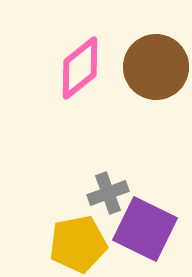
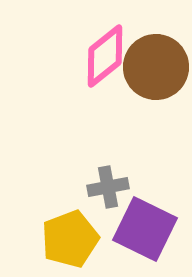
pink diamond: moved 25 px right, 12 px up
gray cross: moved 6 px up; rotated 9 degrees clockwise
yellow pentagon: moved 8 px left, 5 px up; rotated 10 degrees counterclockwise
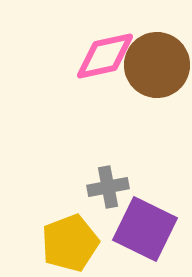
pink diamond: rotated 26 degrees clockwise
brown circle: moved 1 px right, 2 px up
yellow pentagon: moved 4 px down
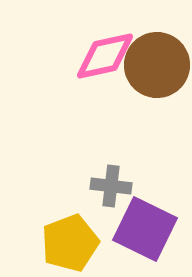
gray cross: moved 3 px right, 1 px up; rotated 18 degrees clockwise
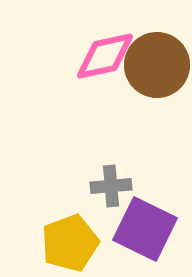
gray cross: rotated 12 degrees counterclockwise
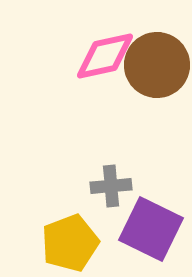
purple square: moved 6 px right
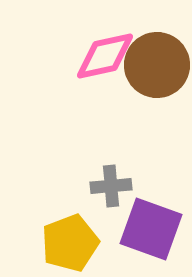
purple square: rotated 6 degrees counterclockwise
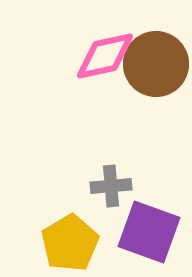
brown circle: moved 1 px left, 1 px up
purple square: moved 2 px left, 3 px down
yellow pentagon: rotated 10 degrees counterclockwise
